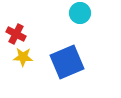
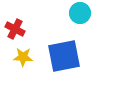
red cross: moved 1 px left, 5 px up
blue square: moved 3 px left, 6 px up; rotated 12 degrees clockwise
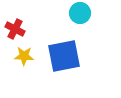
yellow star: moved 1 px right, 1 px up
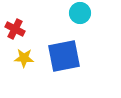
yellow star: moved 2 px down
